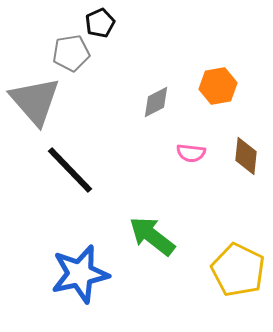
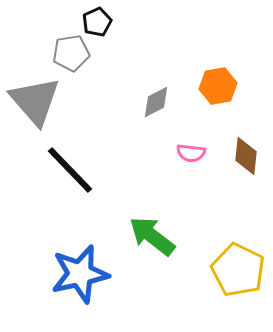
black pentagon: moved 3 px left, 1 px up
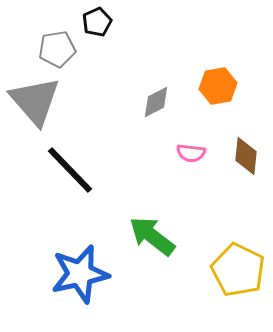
gray pentagon: moved 14 px left, 4 px up
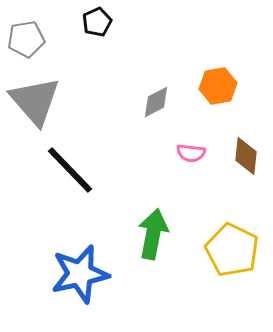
gray pentagon: moved 31 px left, 10 px up
green arrow: moved 1 px right, 2 px up; rotated 63 degrees clockwise
yellow pentagon: moved 6 px left, 20 px up
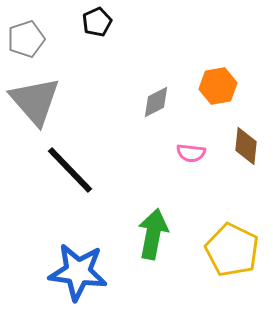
gray pentagon: rotated 9 degrees counterclockwise
brown diamond: moved 10 px up
blue star: moved 2 px left, 2 px up; rotated 20 degrees clockwise
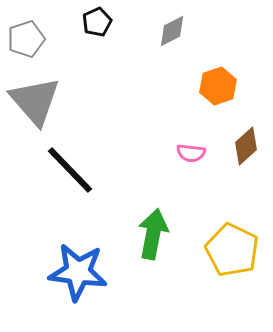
orange hexagon: rotated 9 degrees counterclockwise
gray diamond: moved 16 px right, 71 px up
brown diamond: rotated 42 degrees clockwise
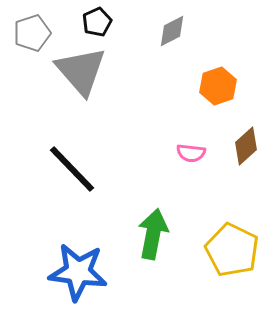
gray pentagon: moved 6 px right, 6 px up
gray triangle: moved 46 px right, 30 px up
black line: moved 2 px right, 1 px up
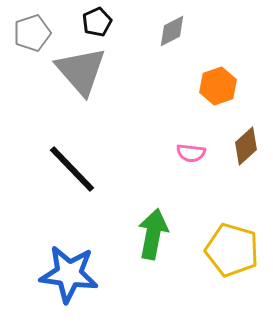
yellow pentagon: rotated 10 degrees counterclockwise
blue star: moved 9 px left, 2 px down
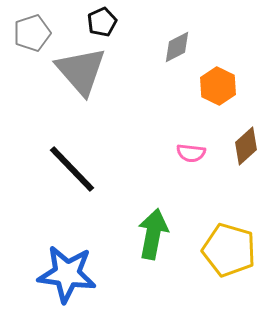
black pentagon: moved 5 px right
gray diamond: moved 5 px right, 16 px down
orange hexagon: rotated 15 degrees counterclockwise
yellow pentagon: moved 3 px left
blue star: moved 2 px left
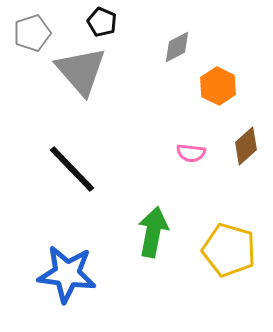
black pentagon: rotated 24 degrees counterclockwise
green arrow: moved 2 px up
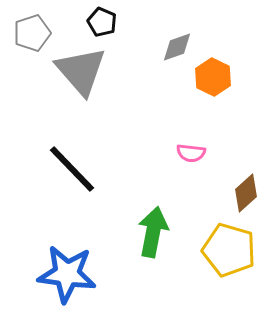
gray diamond: rotated 8 degrees clockwise
orange hexagon: moved 5 px left, 9 px up
brown diamond: moved 47 px down
